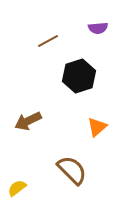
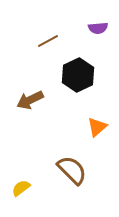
black hexagon: moved 1 px left, 1 px up; rotated 8 degrees counterclockwise
brown arrow: moved 2 px right, 21 px up
yellow semicircle: moved 4 px right
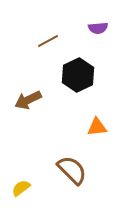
brown arrow: moved 2 px left
orange triangle: rotated 35 degrees clockwise
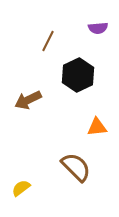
brown line: rotated 35 degrees counterclockwise
brown semicircle: moved 4 px right, 3 px up
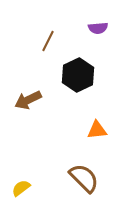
orange triangle: moved 3 px down
brown semicircle: moved 8 px right, 11 px down
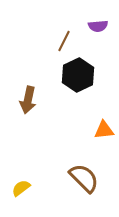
purple semicircle: moved 2 px up
brown line: moved 16 px right
brown arrow: rotated 52 degrees counterclockwise
orange triangle: moved 7 px right
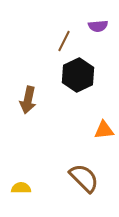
yellow semicircle: rotated 36 degrees clockwise
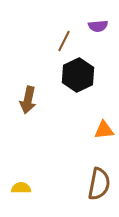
brown semicircle: moved 15 px right, 6 px down; rotated 56 degrees clockwise
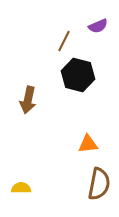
purple semicircle: rotated 18 degrees counterclockwise
black hexagon: rotated 20 degrees counterclockwise
orange triangle: moved 16 px left, 14 px down
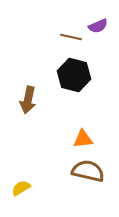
brown line: moved 7 px right, 4 px up; rotated 75 degrees clockwise
black hexagon: moved 4 px left
orange triangle: moved 5 px left, 5 px up
brown semicircle: moved 11 px left, 13 px up; rotated 88 degrees counterclockwise
yellow semicircle: rotated 30 degrees counterclockwise
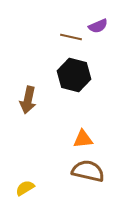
yellow semicircle: moved 4 px right
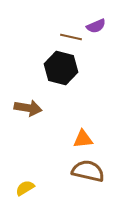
purple semicircle: moved 2 px left
black hexagon: moved 13 px left, 7 px up
brown arrow: moved 8 px down; rotated 92 degrees counterclockwise
